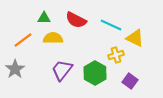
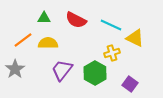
yellow semicircle: moved 5 px left, 5 px down
yellow cross: moved 4 px left, 2 px up
purple square: moved 3 px down
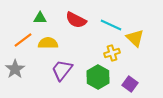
green triangle: moved 4 px left
yellow triangle: rotated 18 degrees clockwise
green hexagon: moved 3 px right, 4 px down
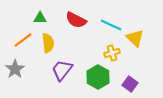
yellow semicircle: rotated 84 degrees clockwise
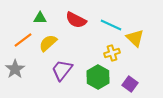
yellow semicircle: rotated 126 degrees counterclockwise
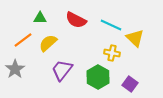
yellow cross: rotated 28 degrees clockwise
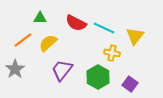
red semicircle: moved 3 px down
cyan line: moved 7 px left, 3 px down
yellow triangle: moved 2 px up; rotated 24 degrees clockwise
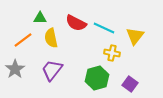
yellow semicircle: moved 3 px right, 5 px up; rotated 60 degrees counterclockwise
purple trapezoid: moved 10 px left
green hexagon: moved 1 px left, 1 px down; rotated 15 degrees clockwise
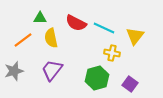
gray star: moved 1 px left, 2 px down; rotated 18 degrees clockwise
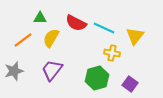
yellow semicircle: rotated 42 degrees clockwise
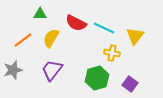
green triangle: moved 4 px up
gray star: moved 1 px left, 1 px up
